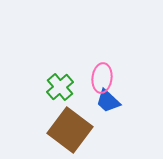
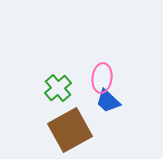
green cross: moved 2 px left, 1 px down
brown square: rotated 24 degrees clockwise
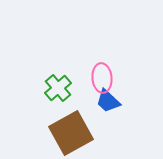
pink ellipse: rotated 12 degrees counterclockwise
brown square: moved 1 px right, 3 px down
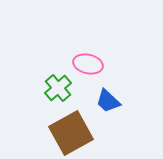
pink ellipse: moved 14 px left, 14 px up; rotated 72 degrees counterclockwise
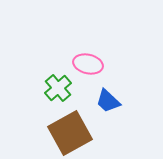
brown square: moved 1 px left
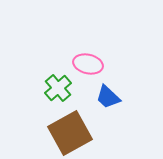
blue trapezoid: moved 4 px up
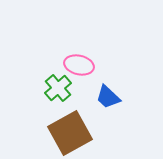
pink ellipse: moved 9 px left, 1 px down
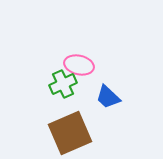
green cross: moved 5 px right, 4 px up; rotated 16 degrees clockwise
brown square: rotated 6 degrees clockwise
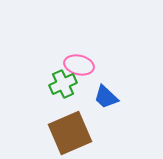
blue trapezoid: moved 2 px left
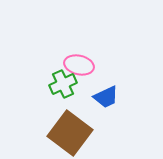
blue trapezoid: rotated 68 degrees counterclockwise
brown square: rotated 30 degrees counterclockwise
